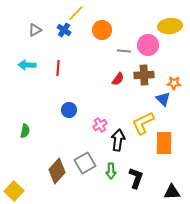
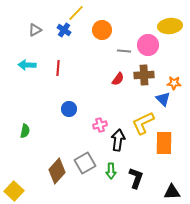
blue circle: moved 1 px up
pink cross: rotated 16 degrees clockwise
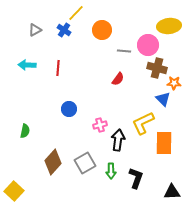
yellow ellipse: moved 1 px left
brown cross: moved 13 px right, 7 px up; rotated 18 degrees clockwise
brown diamond: moved 4 px left, 9 px up
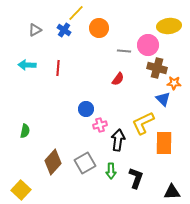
orange circle: moved 3 px left, 2 px up
blue circle: moved 17 px right
yellow square: moved 7 px right, 1 px up
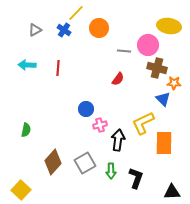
yellow ellipse: rotated 15 degrees clockwise
green semicircle: moved 1 px right, 1 px up
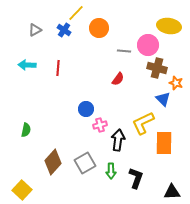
orange star: moved 2 px right; rotated 16 degrees clockwise
yellow square: moved 1 px right
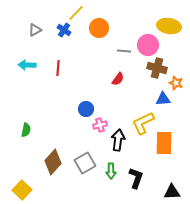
blue triangle: rotated 49 degrees counterclockwise
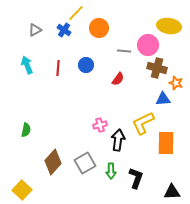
cyan arrow: rotated 66 degrees clockwise
blue circle: moved 44 px up
orange rectangle: moved 2 px right
